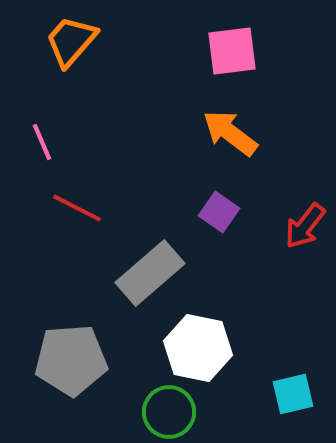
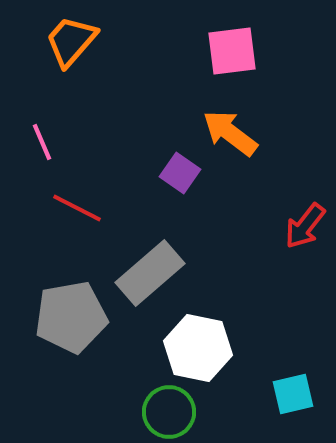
purple square: moved 39 px left, 39 px up
gray pentagon: moved 43 px up; rotated 6 degrees counterclockwise
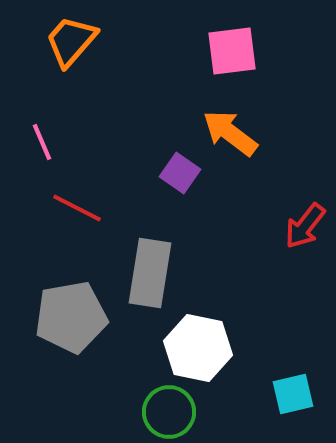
gray rectangle: rotated 40 degrees counterclockwise
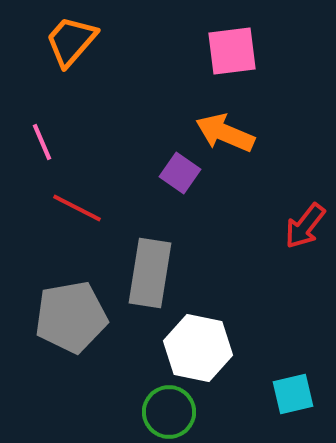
orange arrow: moved 5 px left; rotated 14 degrees counterclockwise
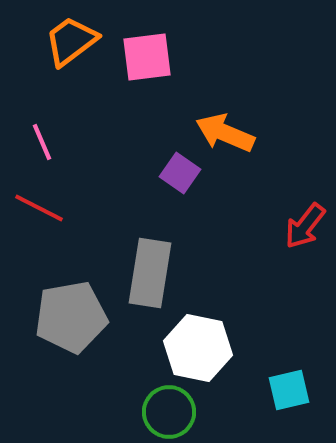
orange trapezoid: rotated 12 degrees clockwise
pink square: moved 85 px left, 6 px down
red line: moved 38 px left
cyan square: moved 4 px left, 4 px up
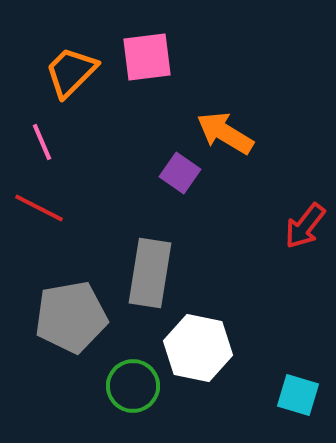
orange trapezoid: moved 31 px down; rotated 8 degrees counterclockwise
orange arrow: rotated 8 degrees clockwise
cyan square: moved 9 px right, 5 px down; rotated 30 degrees clockwise
green circle: moved 36 px left, 26 px up
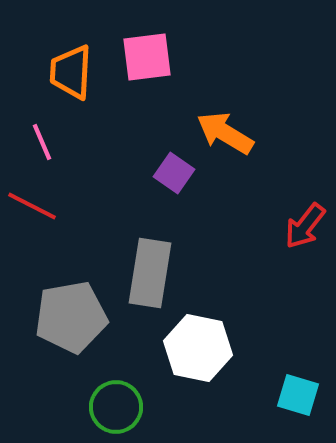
orange trapezoid: rotated 42 degrees counterclockwise
purple square: moved 6 px left
red line: moved 7 px left, 2 px up
green circle: moved 17 px left, 21 px down
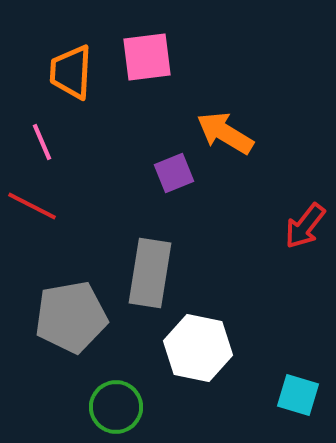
purple square: rotated 33 degrees clockwise
